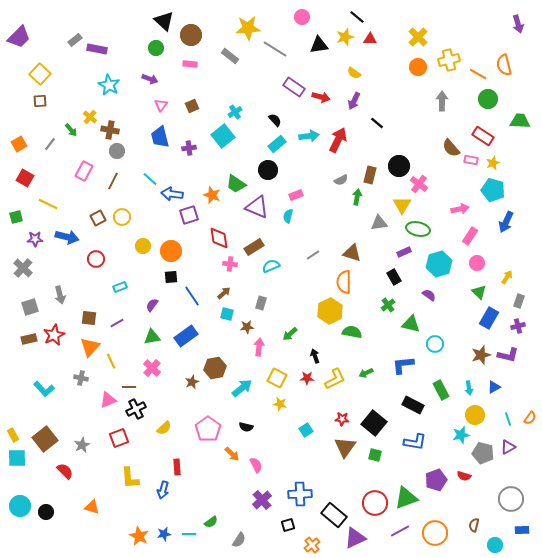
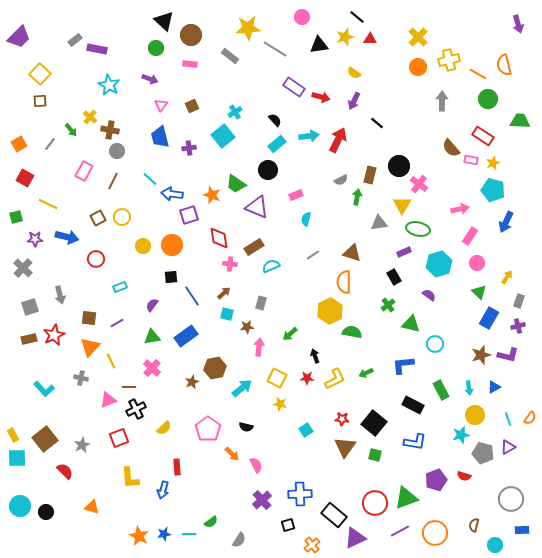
cyan semicircle at (288, 216): moved 18 px right, 3 px down
orange circle at (171, 251): moved 1 px right, 6 px up
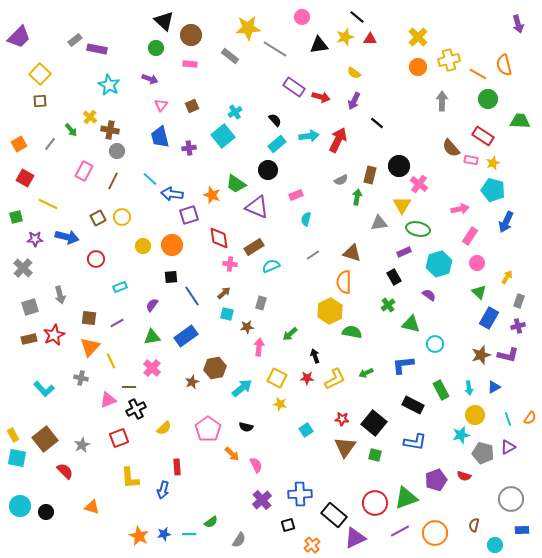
cyan square at (17, 458): rotated 12 degrees clockwise
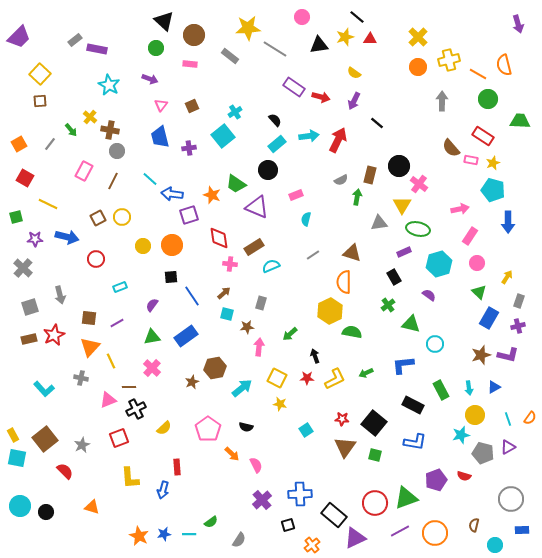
brown circle at (191, 35): moved 3 px right
blue arrow at (506, 222): moved 2 px right; rotated 25 degrees counterclockwise
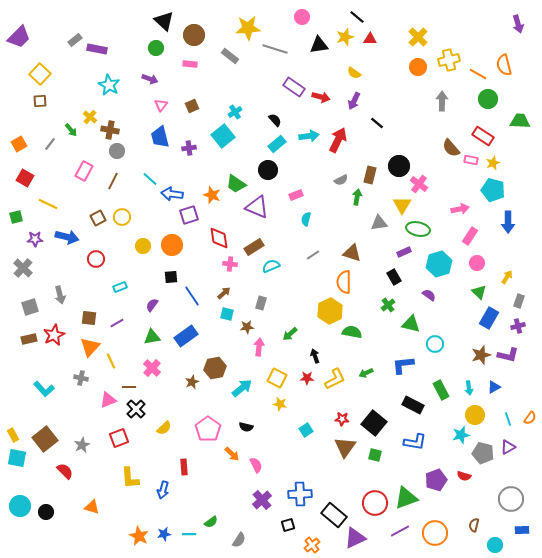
gray line at (275, 49): rotated 15 degrees counterclockwise
black cross at (136, 409): rotated 18 degrees counterclockwise
red rectangle at (177, 467): moved 7 px right
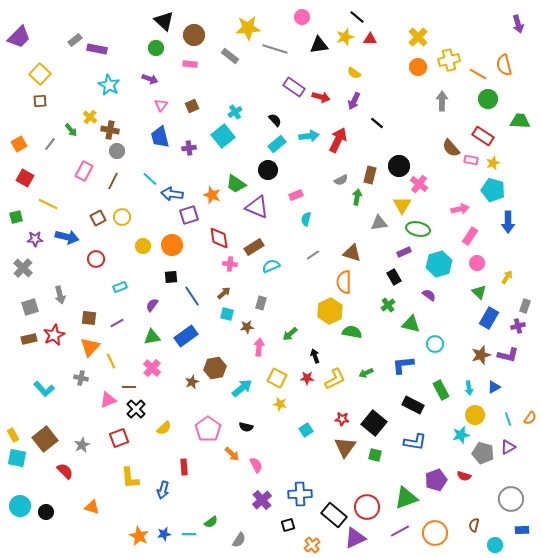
gray rectangle at (519, 301): moved 6 px right, 5 px down
red circle at (375, 503): moved 8 px left, 4 px down
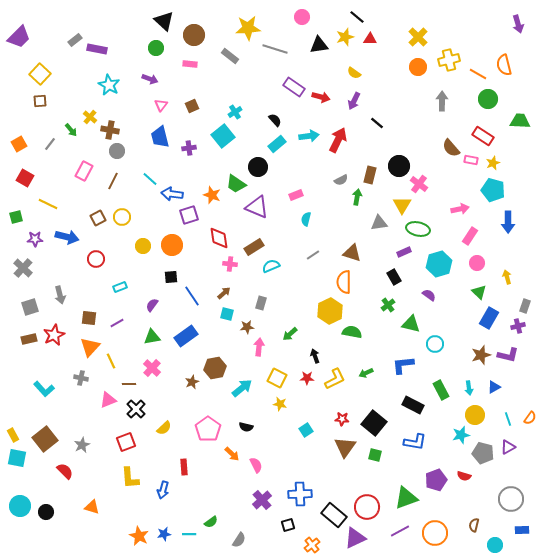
black circle at (268, 170): moved 10 px left, 3 px up
yellow arrow at (507, 277): rotated 48 degrees counterclockwise
brown line at (129, 387): moved 3 px up
red square at (119, 438): moved 7 px right, 4 px down
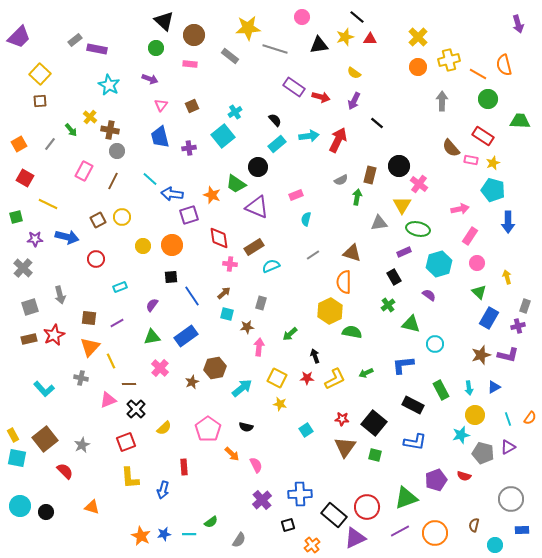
brown square at (98, 218): moved 2 px down
pink cross at (152, 368): moved 8 px right
orange star at (139, 536): moved 2 px right
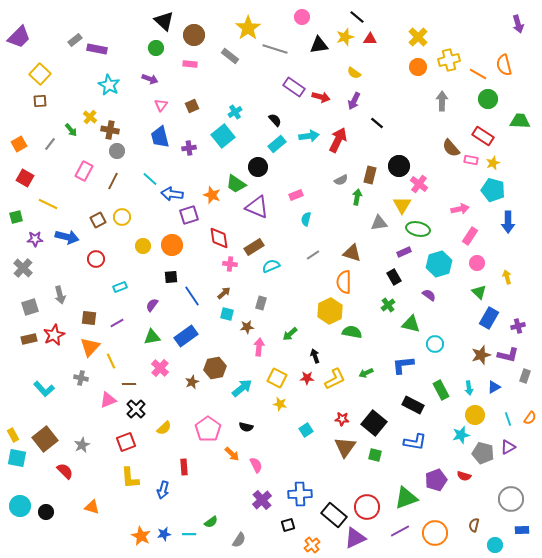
yellow star at (248, 28): rotated 30 degrees counterclockwise
gray rectangle at (525, 306): moved 70 px down
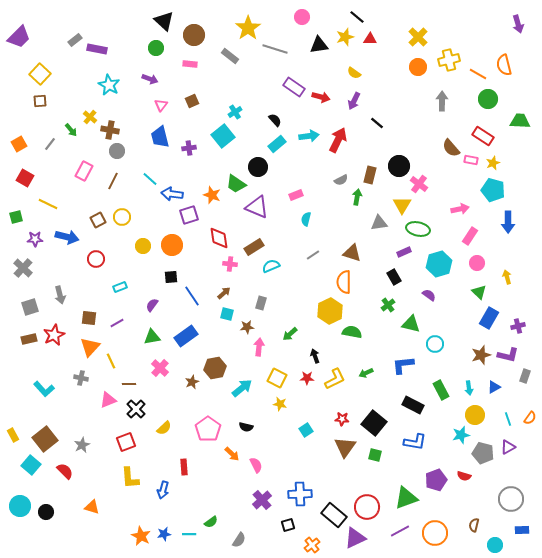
brown square at (192, 106): moved 5 px up
cyan square at (17, 458): moved 14 px right, 7 px down; rotated 30 degrees clockwise
